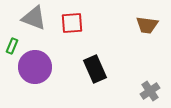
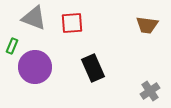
black rectangle: moved 2 px left, 1 px up
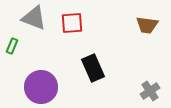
purple circle: moved 6 px right, 20 px down
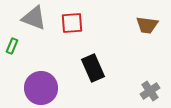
purple circle: moved 1 px down
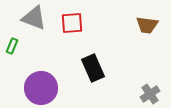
gray cross: moved 3 px down
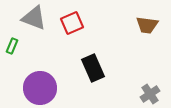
red square: rotated 20 degrees counterclockwise
purple circle: moved 1 px left
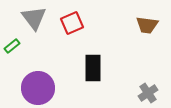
gray triangle: rotated 32 degrees clockwise
green rectangle: rotated 28 degrees clockwise
black rectangle: rotated 24 degrees clockwise
purple circle: moved 2 px left
gray cross: moved 2 px left, 1 px up
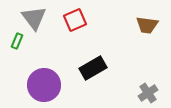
red square: moved 3 px right, 3 px up
green rectangle: moved 5 px right, 5 px up; rotated 28 degrees counterclockwise
black rectangle: rotated 60 degrees clockwise
purple circle: moved 6 px right, 3 px up
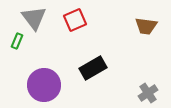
brown trapezoid: moved 1 px left, 1 px down
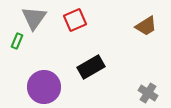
gray triangle: rotated 12 degrees clockwise
brown trapezoid: rotated 40 degrees counterclockwise
black rectangle: moved 2 px left, 1 px up
purple circle: moved 2 px down
gray cross: rotated 24 degrees counterclockwise
